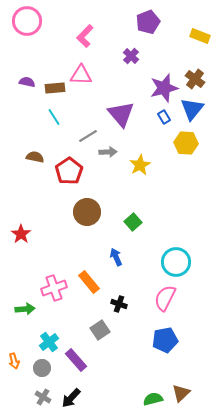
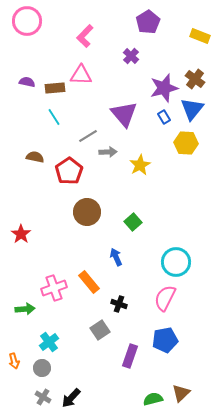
purple pentagon: rotated 10 degrees counterclockwise
purple triangle: moved 3 px right
purple rectangle: moved 54 px right, 4 px up; rotated 60 degrees clockwise
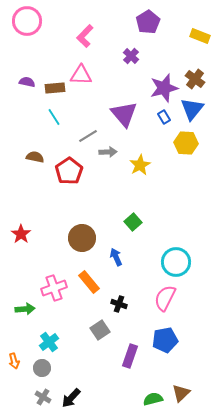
brown circle: moved 5 px left, 26 px down
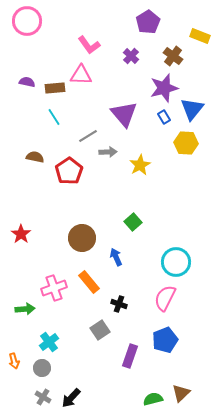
pink L-shape: moved 4 px right, 9 px down; rotated 80 degrees counterclockwise
brown cross: moved 22 px left, 23 px up
blue pentagon: rotated 10 degrees counterclockwise
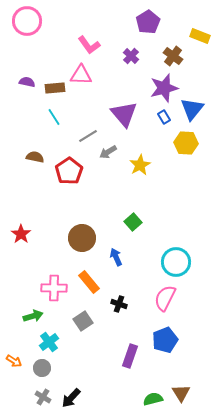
gray arrow: rotated 150 degrees clockwise
pink cross: rotated 20 degrees clockwise
green arrow: moved 8 px right, 7 px down; rotated 12 degrees counterclockwise
gray square: moved 17 px left, 9 px up
orange arrow: rotated 42 degrees counterclockwise
brown triangle: rotated 18 degrees counterclockwise
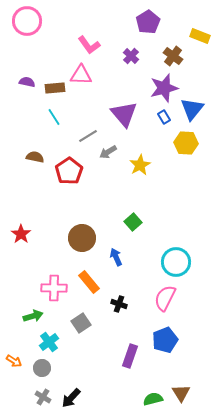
gray square: moved 2 px left, 2 px down
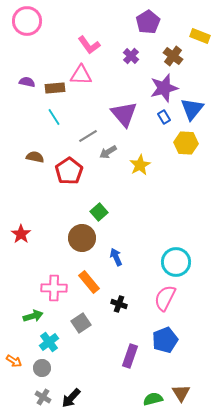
green square: moved 34 px left, 10 px up
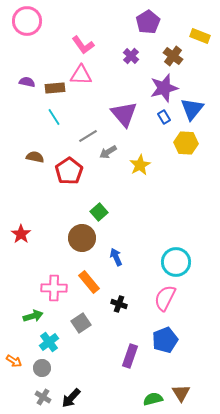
pink L-shape: moved 6 px left
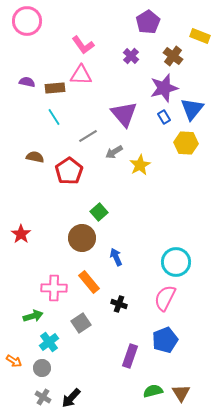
gray arrow: moved 6 px right
green semicircle: moved 8 px up
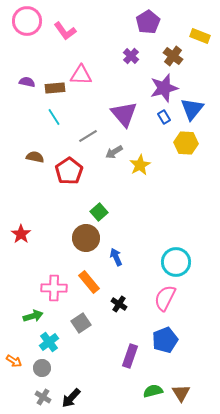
pink L-shape: moved 18 px left, 14 px up
brown circle: moved 4 px right
black cross: rotated 14 degrees clockwise
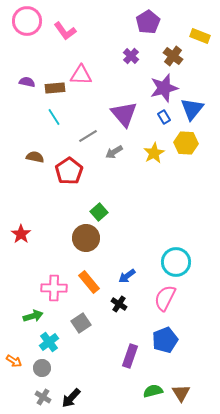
yellow star: moved 14 px right, 12 px up
blue arrow: moved 11 px right, 19 px down; rotated 102 degrees counterclockwise
